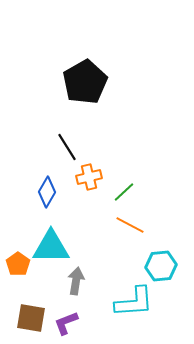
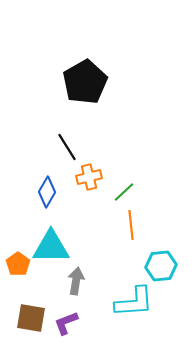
orange line: moved 1 px right; rotated 56 degrees clockwise
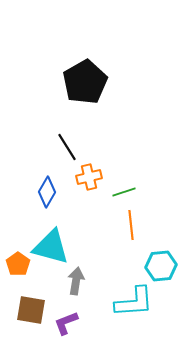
green line: rotated 25 degrees clockwise
cyan triangle: rotated 15 degrees clockwise
brown square: moved 8 px up
